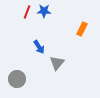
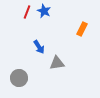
blue star: rotated 24 degrees clockwise
gray triangle: rotated 42 degrees clockwise
gray circle: moved 2 px right, 1 px up
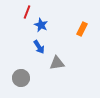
blue star: moved 3 px left, 14 px down
gray circle: moved 2 px right
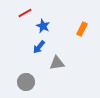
red line: moved 2 px left, 1 px down; rotated 40 degrees clockwise
blue star: moved 2 px right, 1 px down
blue arrow: rotated 72 degrees clockwise
gray circle: moved 5 px right, 4 px down
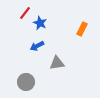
red line: rotated 24 degrees counterclockwise
blue star: moved 3 px left, 3 px up
blue arrow: moved 2 px left, 1 px up; rotated 24 degrees clockwise
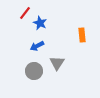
orange rectangle: moved 6 px down; rotated 32 degrees counterclockwise
gray triangle: rotated 49 degrees counterclockwise
gray circle: moved 8 px right, 11 px up
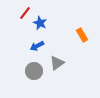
orange rectangle: rotated 24 degrees counterclockwise
gray triangle: rotated 21 degrees clockwise
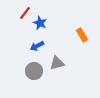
gray triangle: rotated 21 degrees clockwise
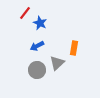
orange rectangle: moved 8 px left, 13 px down; rotated 40 degrees clockwise
gray triangle: rotated 28 degrees counterclockwise
gray circle: moved 3 px right, 1 px up
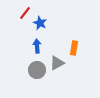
blue arrow: rotated 112 degrees clockwise
gray triangle: rotated 14 degrees clockwise
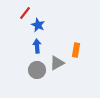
blue star: moved 2 px left, 2 px down
orange rectangle: moved 2 px right, 2 px down
